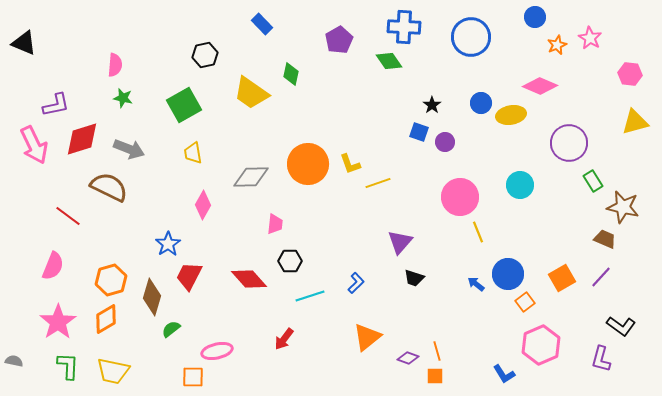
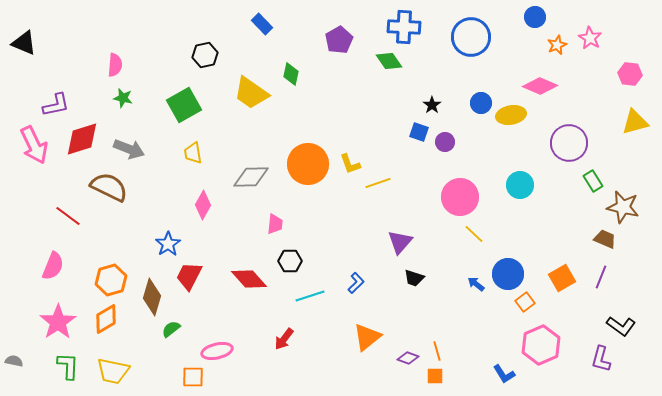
yellow line at (478, 232): moved 4 px left, 2 px down; rotated 25 degrees counterclockwise
purple line at (601, 277): rotated 20 degrees counterclockwise
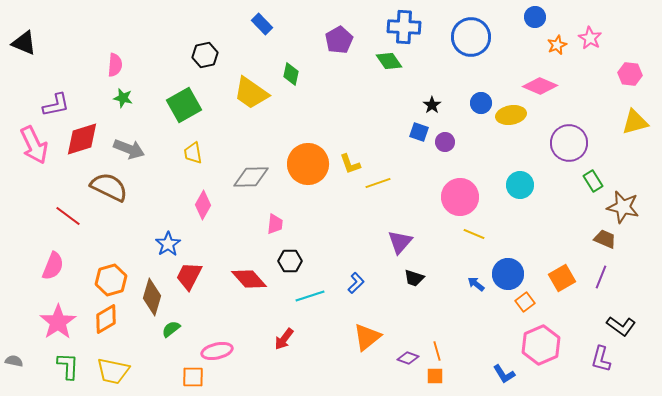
yellow line at (474, 234): rotated 20 degrees counterclockwise
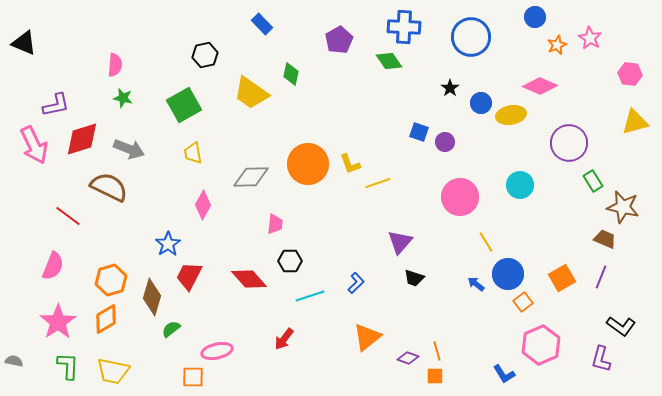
black star at (432, 105): moved 18 px right, 17 px up
yellow line at (474, 234): moved 12 px right, 8 px down; rotated 35 degrees clockwise
orange square at (525, 302): moved 2 px left
